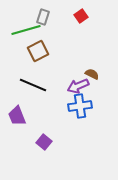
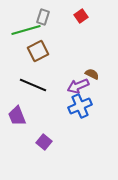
blue cross: rotated 15 degrees counterclockwise
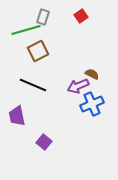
blue cross: moved 12 px right, 2 px up
purple trapezoid: rotated 10 degrees clockwise
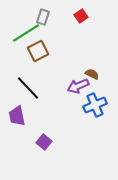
green line: moved 3 px down; rotated 16 degrees counterclockwise
black line: moved 5 px left, 3 px down; rotated 24 degrees clockwise
blue cross: moved 3 px right, 1 px down
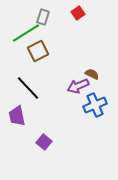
red square: moved 3 px left, 3 px up
